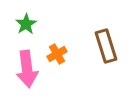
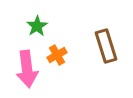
green star: moved 11 px right, 2 px down
orange cross: moved 1 px down
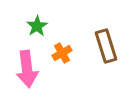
orange cross: moved 5 px right, 2 px up
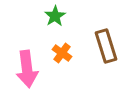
green star: moved 18 px right, 10 px up
orange cross: rotated 24 degrees counterclockwise
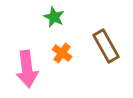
green star: moved 1 px left, 1 px down; rotated 15 degrees counterclockwise
brown rectangle: rotated 12 degrees counterclockwise
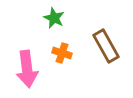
green star: moved 1 px down
orange cross: rotated 18 degrees counterclockwise
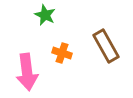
green star: moved 9 px left, 3 px up
pink arrow: moved 3 px down
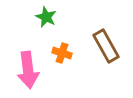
green star: moved 1 px right, 2 px down
pink arrow: moved 1 px right, 2 px up
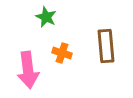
brown rectangle: rotated 24 degrees clockwise
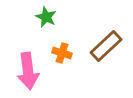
brown rectangle: rotated 52 degrees clockwise
pink arrow: moved 1 px down
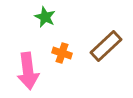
green star: moved 1 px left
